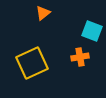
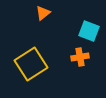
cyan square: moved 3 px left
yellow square: moved 1 px left, 1 px down; rotated 8 degrees counterclockwise
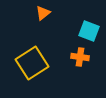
orange cross: rotated 18 degrees clockwise
yellow square: moved 1 px right, 1 px up
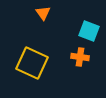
orange triangle: rotated 28 degrees counterclockwise
yellow square: rotated 32 degrees counterclockwise
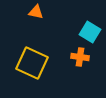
orange triangle: moved 7 px left, 1 px up; rotated 42 degrees counterclockwise
cyan square: moved 1 px right, 1 px down; rotated 10 degrees clockwise
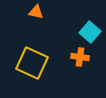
cyan square: rotated 10 degrees clockwise
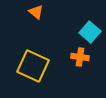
orange triangle: rotated 28 degrees clockwise
yellow square: moved 1 px right, 3 px down
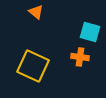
cyan square: rotated 25 degrees counterclockwise
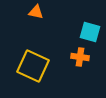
orange triangle: rotated 28 degrees counterclockwise
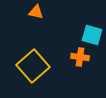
cyan square: moved 2 px right, 3 px down
yellow square: rotated 24 degrees clockwise
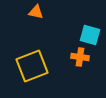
cyan square: moved 2 px left
yellow square: moved 1 px left; rotated 20 degrees clockwise
